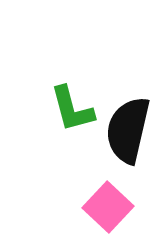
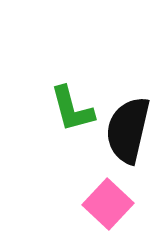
pink square: moved 3 px up
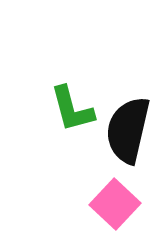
pink square: moved 7 px right
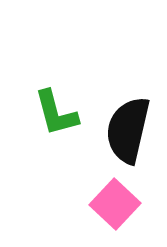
green L-shape: moved 16 px left, 4 px down
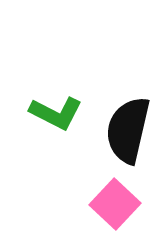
green L-shape: rotated 48 degrees counterclockwise
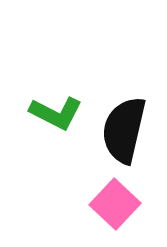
black semicircle: moved 4 px left
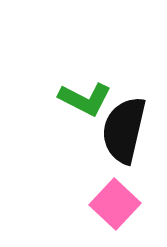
green L-shape: moved 29 px right, 14 px up
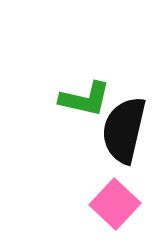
green L-shape: rotated 14 degrees counterclockwise
